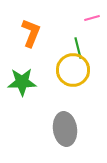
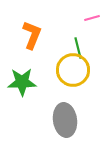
orange L-shape: moved 1 px right, 2 px down
gray ellipse: moved 9 px up
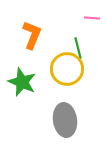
pink line: rotated 21 degrees clockwise
yellow circle: moved 6 px left, 1 px up
green star: rotated 24 degrees clockwise
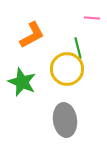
orange L-shape: rotated 40 degrees clockwise
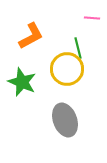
orange L-shape: moved 1 px left, 1 px down
gray ellipse: rotated 12 degrees counterclockwise
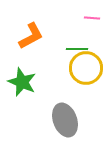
green line: moved 1 px left, 1 px down; rotated 75 degrees counterclockwise
yellow circle: moved 19 px right, 1 px up
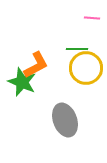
orange L-shape: moved 5 px right, 29 px down
